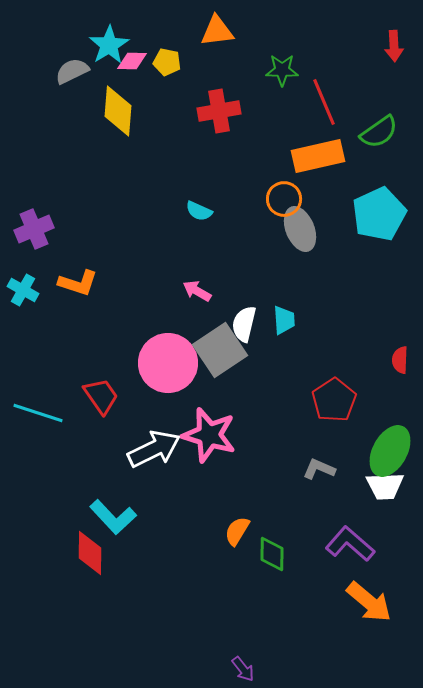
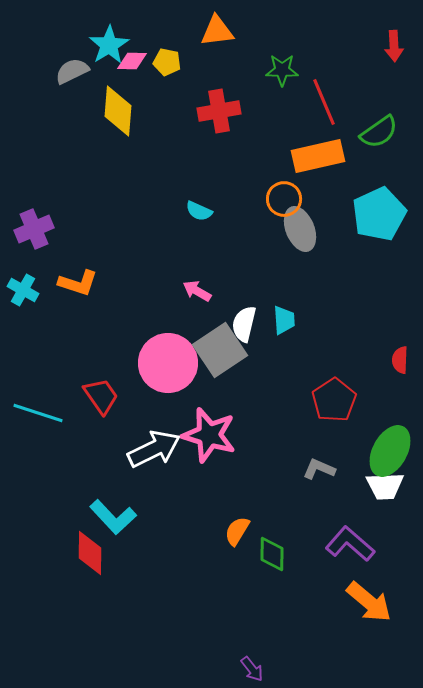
purple arrow: moved 9 px right
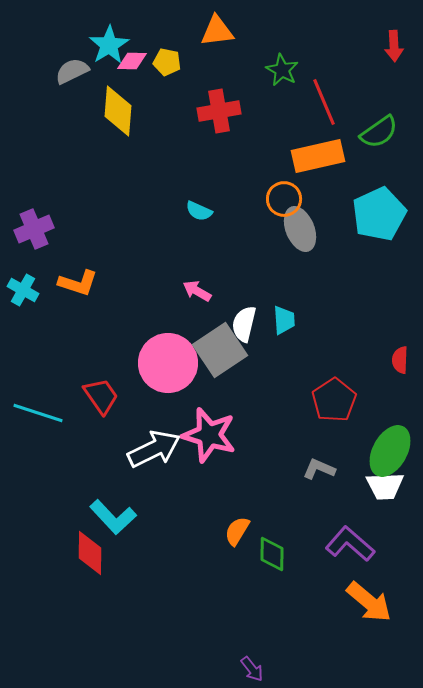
green star: rotated 28 degrees clockwise
